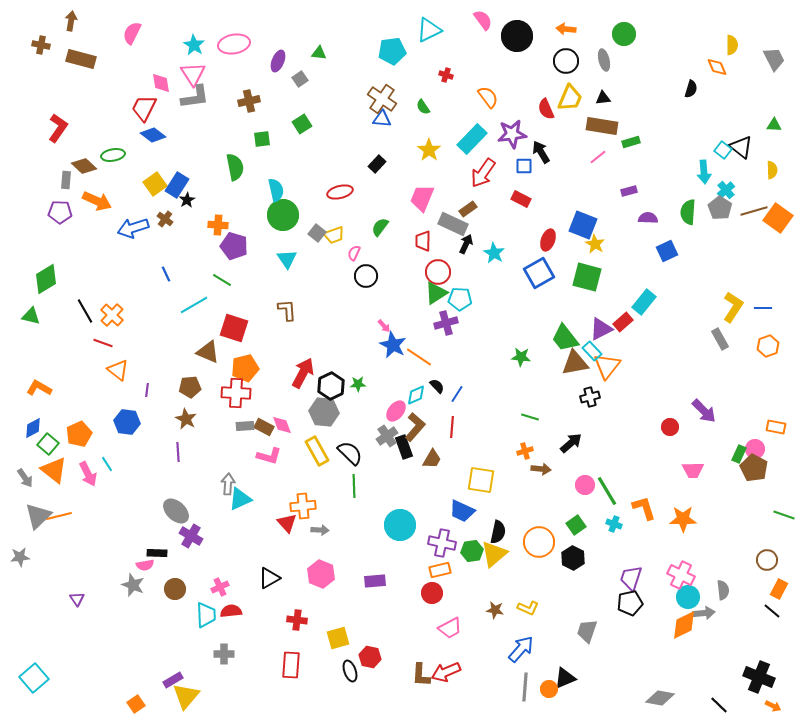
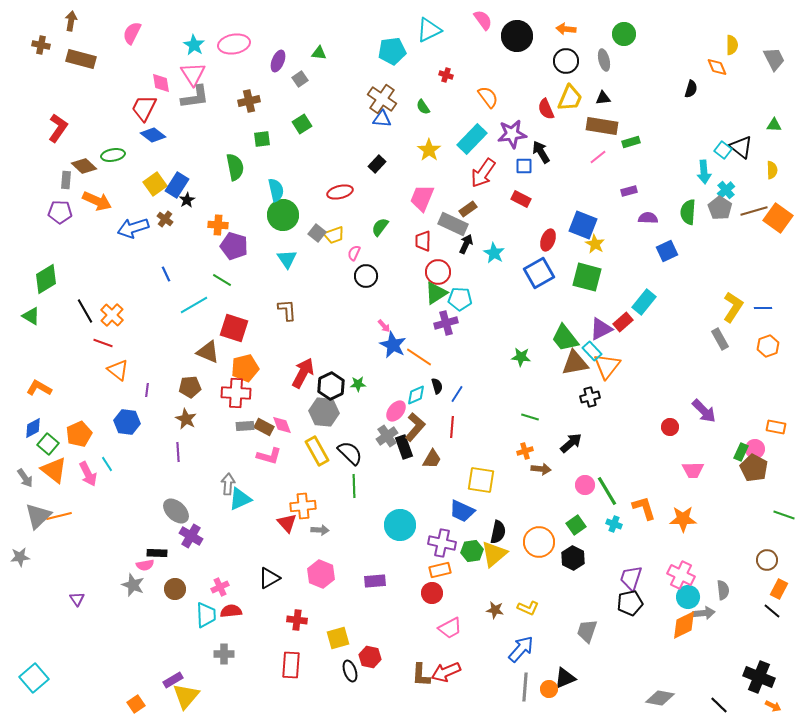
green triangle at (31, 316): rotated 18 degrees clockwise
black semicircle at (437, 386): rotated 28 degrees clockwise
green rectangle at (739, 454): moved 2 px right, 2 px up
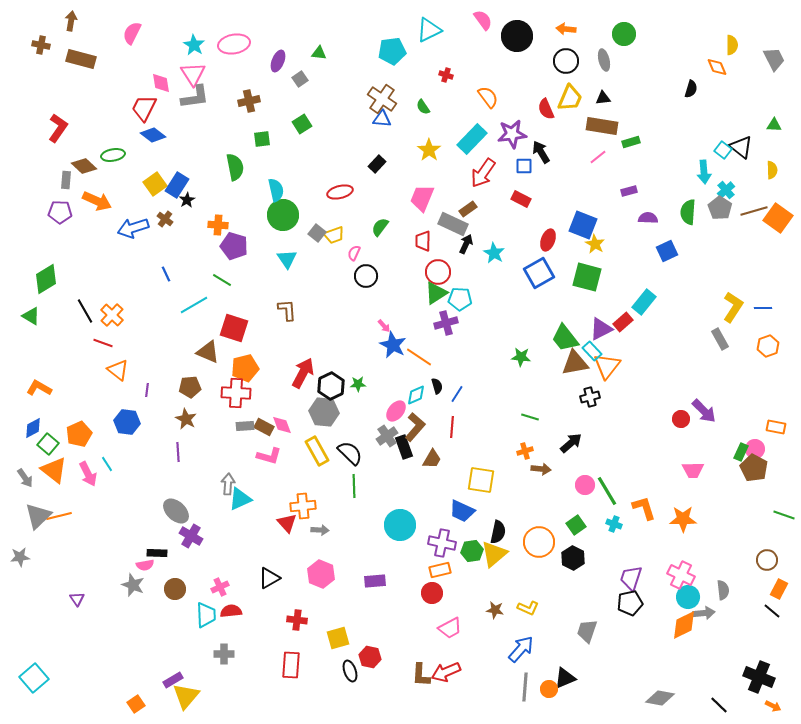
red circle at (670, 427): moved 11 px right, 8 px up
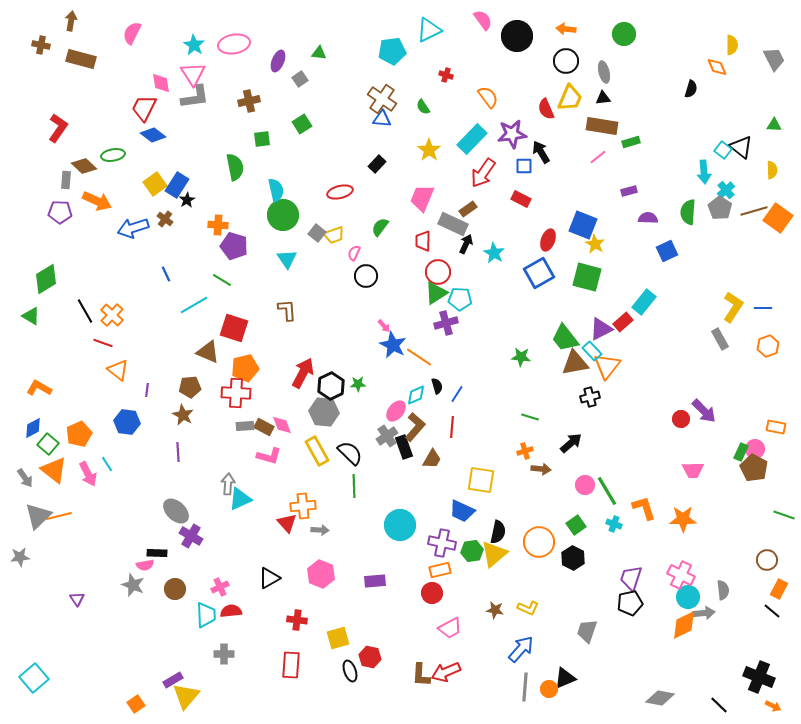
gray ellipse at (604, 60): moved 12 px down
brown star at (186, 419): moved 3 px left, 4 px up
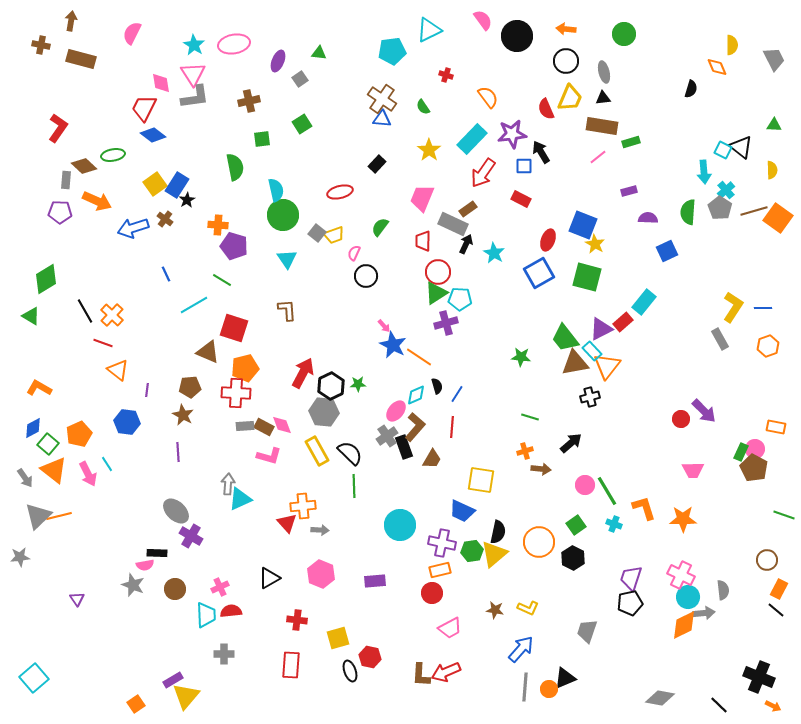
cyan square at (723, 150): rotated 12 degrees counterclockwise
black line at (772, 611): moved 4 px right, 1 px up
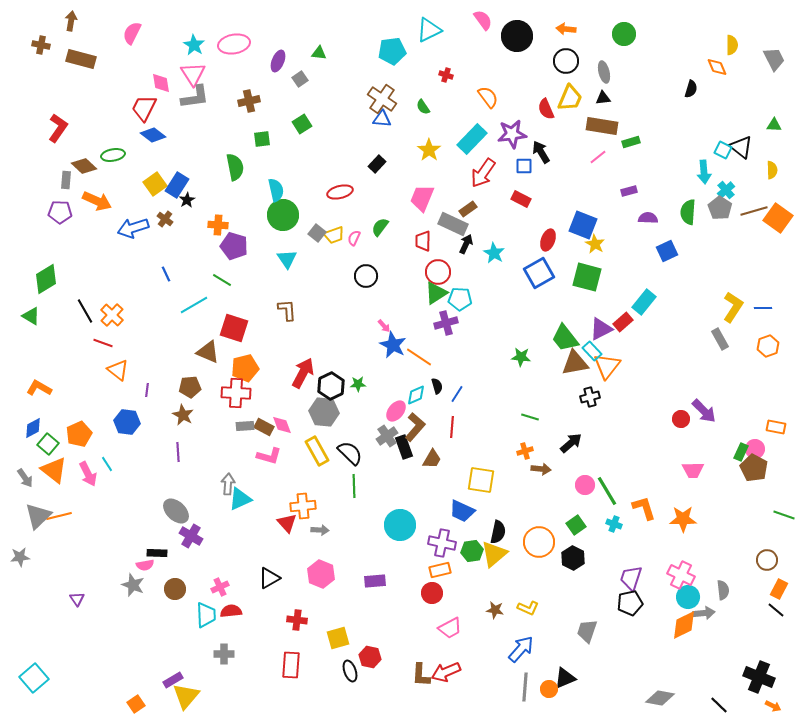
pink semicircle at (354, 253): moved 15 px up
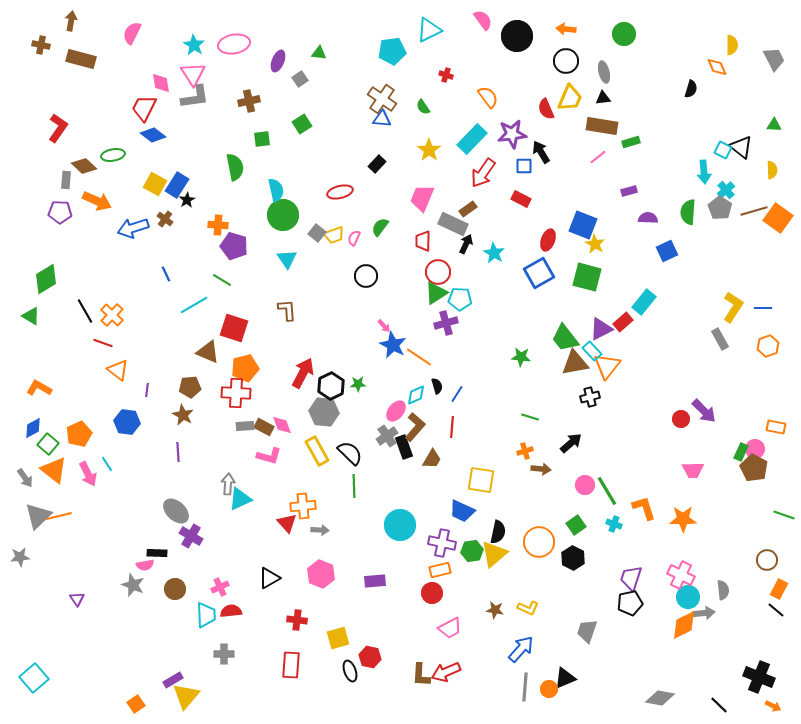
yellow square at (155, 184): rotated 25 degrees counterclockwise
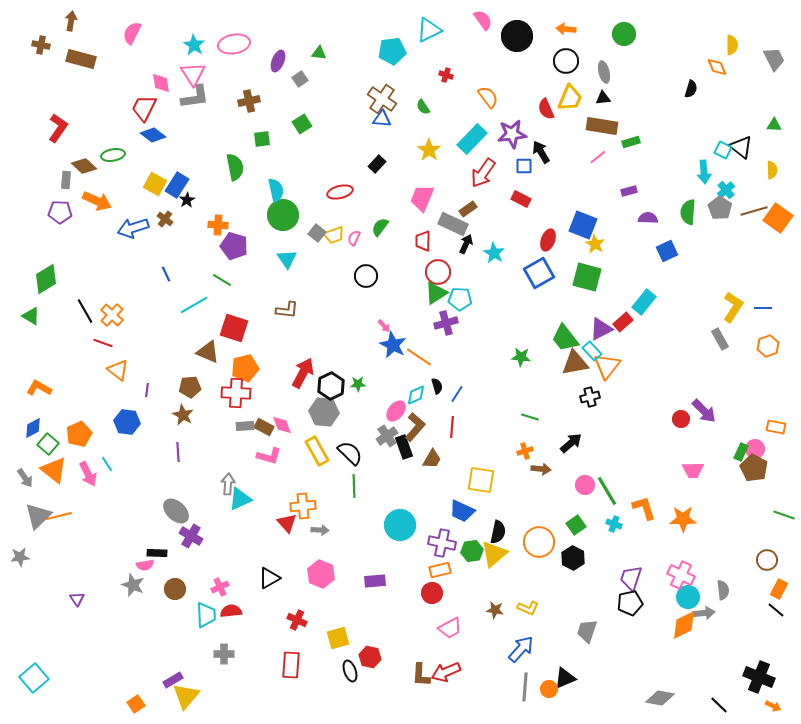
brown L-shape at (287, 310): rotated 100 degrees clockwise
red cross at (297, 620): rotated 18 degrees clockwise
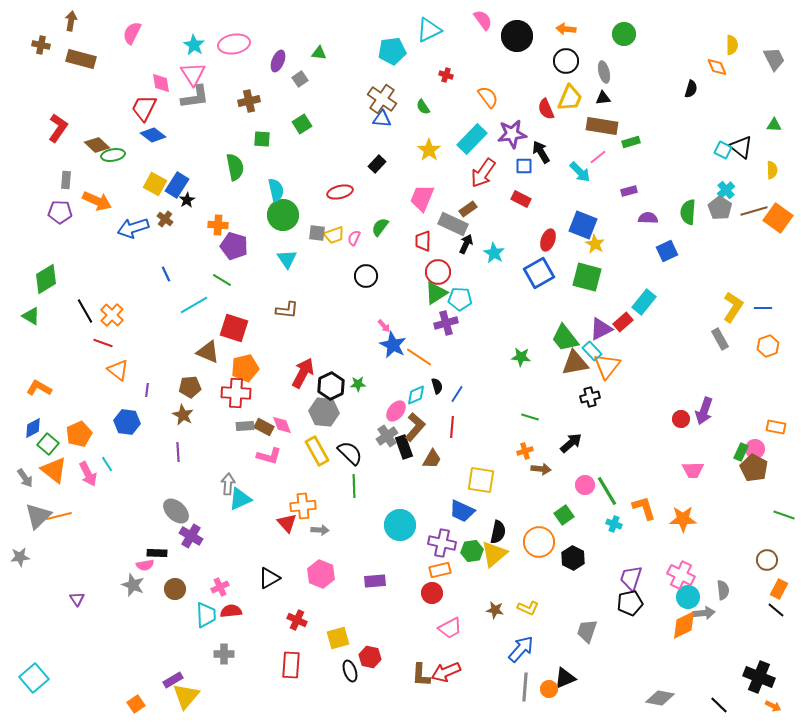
green square at (262, 139): rotated 12 degrees clockwise
brown diamond at (84, 166): moved 13 px right, 21 px up
cyan arrow at (704, 172): moved 124 px left; rotated 40 degrees counterclockwise
gray square at (317, 233): rotated 30 degrees counterclockwise
purple arrow at (704, 411): rotated 64 degrees clockwise
green square at (576, 525): moved 12 px left, 10 px up
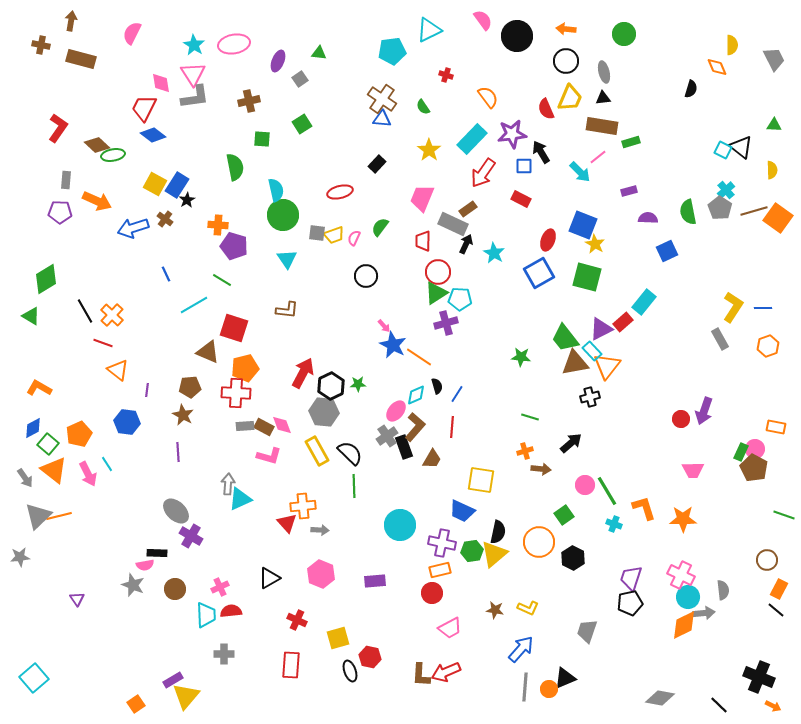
green semicircle at (688, 212): rotated 15 degrees counterclockwise
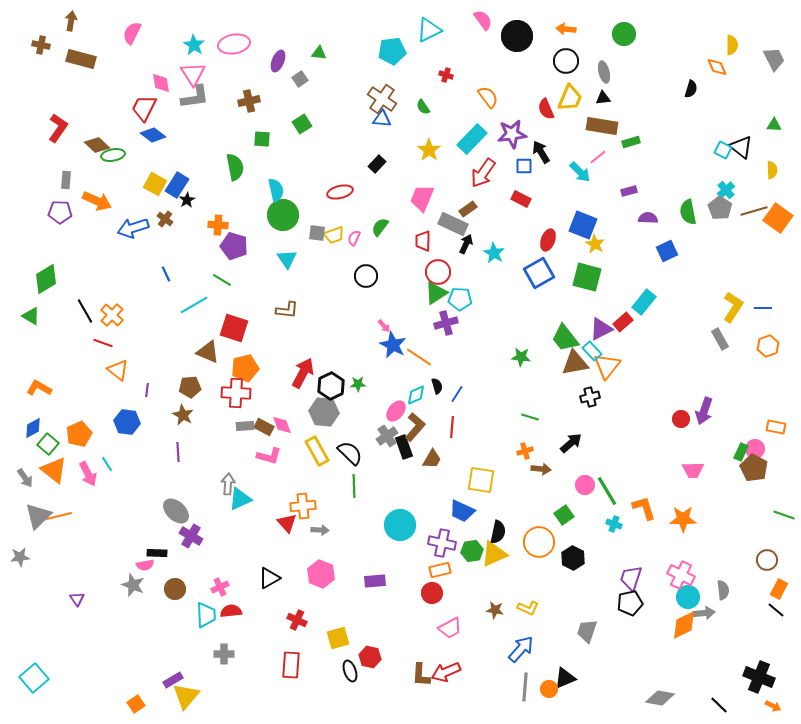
yellow triangle at (494, 554): rotated 16 degrees clockwise
